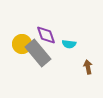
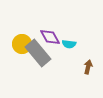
purple diamond: moved 4 px right, 2 px down; rotated 10 degrees counterclockwise
brown arrow: rotated 24 degrees clockwise
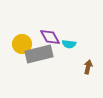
gray rectangle: moved 1 px right, 1 px down; rotated 64 degrees counterclockwise
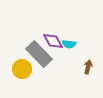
purple diamond: moved 3 px right, 4 px down
yellow circle: moved 25 px down
gray rectangle: rotated 60 degrees clockwise
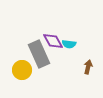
gray rectangle: rotated 20 degrees clockwise
yellow circle: moved 1 px down
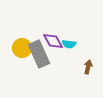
yellow circle: moved 22 px up
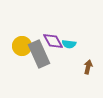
yellow circle: moved 2 px up
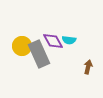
cyan semicircle: moved 4 px up
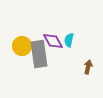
cyan semicircle: rotated 96 degrees clockwise
gray rectangle: rotated 16 degrees clockwise
